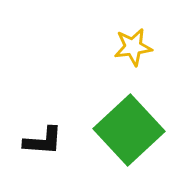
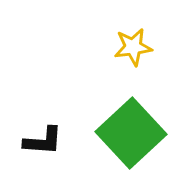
green square: moved 2 px right, 3 px down
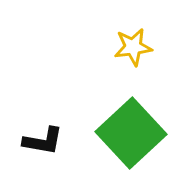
black L-shape: rotated 6 degrees clockwise
